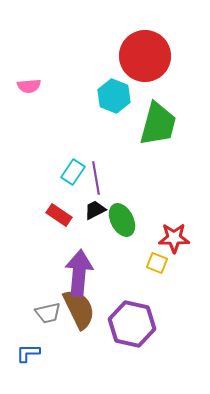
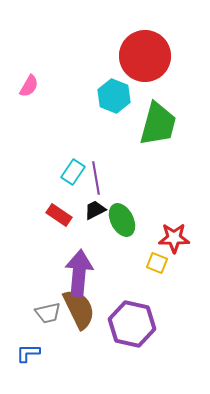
pink semicircle: rotated 55 degrees counterclockwise
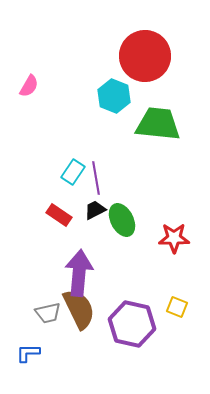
green trapezoid: rotated 99 degrees counterclockwise
yellow square: moved 20 px right, 44 px down
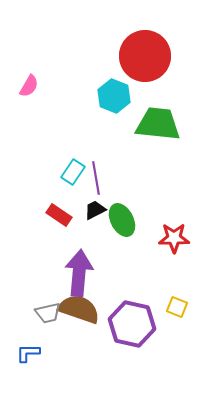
brown semicircle: rotated 45 degrees counterclockwise
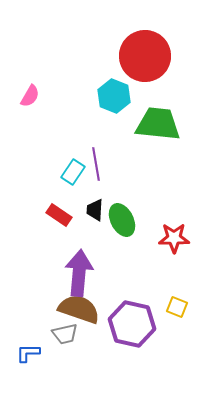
pink semicircle: moved 1 px right, 10 px down
purple line: moved 14 px up
black trapezoid: rotated 60 degrees counterclockwise
gray trapezoid: moved 17 px right, 21 px down
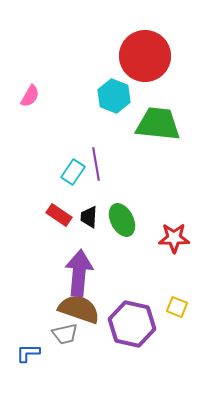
black trapezoid: moved 6 px left, 7 px down
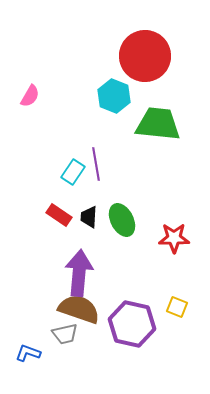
blue L-shape: rotated 20 degrees clockwise
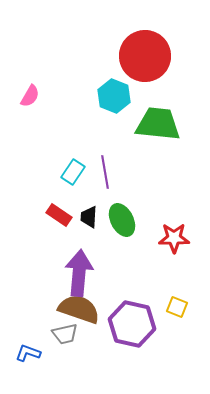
purple line: moved 9 px right, 8 px down
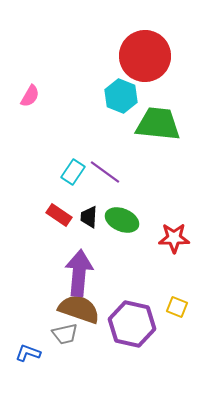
cyan hexagon: moved 7 px right
purple line: rotated 44 degrees counterclockwise
green ellipse: rotated 40 degrees counterclockwise
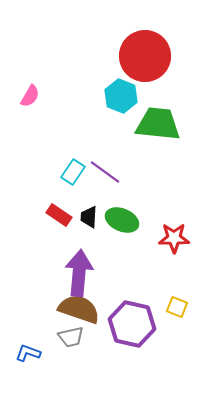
gray trapezoid: moved 6 px right, 3 px down
